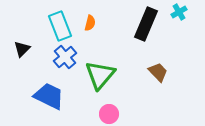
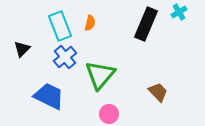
brown trapezoid: moved 20 px down
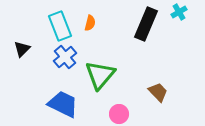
blue trapezoid: moved 14 px right, 8 px down
pink circle: moved 10 px right
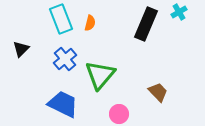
cyan rectangle: moved 1 px right, 7 px up
black triangle: moved 1 px left
blue cross: moved 2 px down
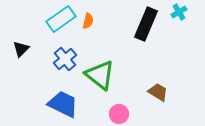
cyan rectangle: rotated 76 degrees clockwise
orange semicircle: moved 2 px left, 2 px up
green triangle: rotated 32 degrees counterclockwise
brown trapezoid: rotated 15 degrees counterclockwise
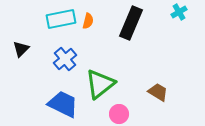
cyan rectangle: rotated 24 degrees clockwise
black rectangle: moved 15 px left, 1 px up
green triangle: moved 9 px down; rotated 44 degrees clockwise
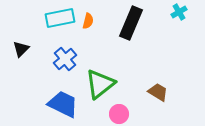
cyan rectangle: moved 1 px left, 1 px up
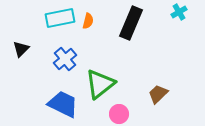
brown trapezoid: moved 2 px down; rotated 75 degrees counterclockwise
